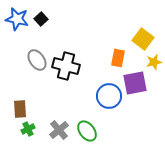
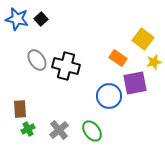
orange rectangle: rotated 66 degrees counterclockwise
green ellipse: moved 5 px right
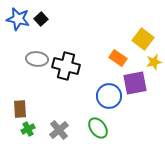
blue star: moved 1 px right
gray ellipse: moved 1 px up; rotated 50 degrees counterclockwise
green ellipse: moved 6 px right, 3 px up
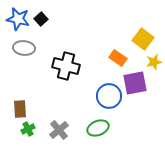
gray ellipse: moved 13 px left, 11 px up
green ellipse: rotated 75 degrees counterclockwise
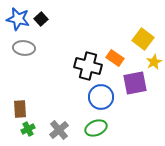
orange rectangle: moved 3 px left
yellow star: rotated 14 degrees counterclockwise
black cross: moved 22 px right
blue circle: moved 8 px left, 1 px down
green ellipse: moved 2 px left
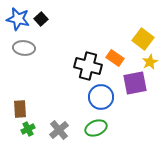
yellow star: moved 4 px left
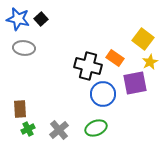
blue circle: moved 2 px right, 3 px up
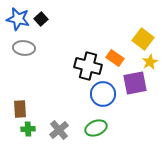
green cross: rotated 24 degrees clockwise
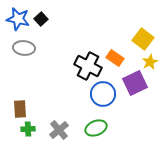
black cross: rotated 12 degrees clockwise
purple square: rotated 15 degrees counterclockwise
